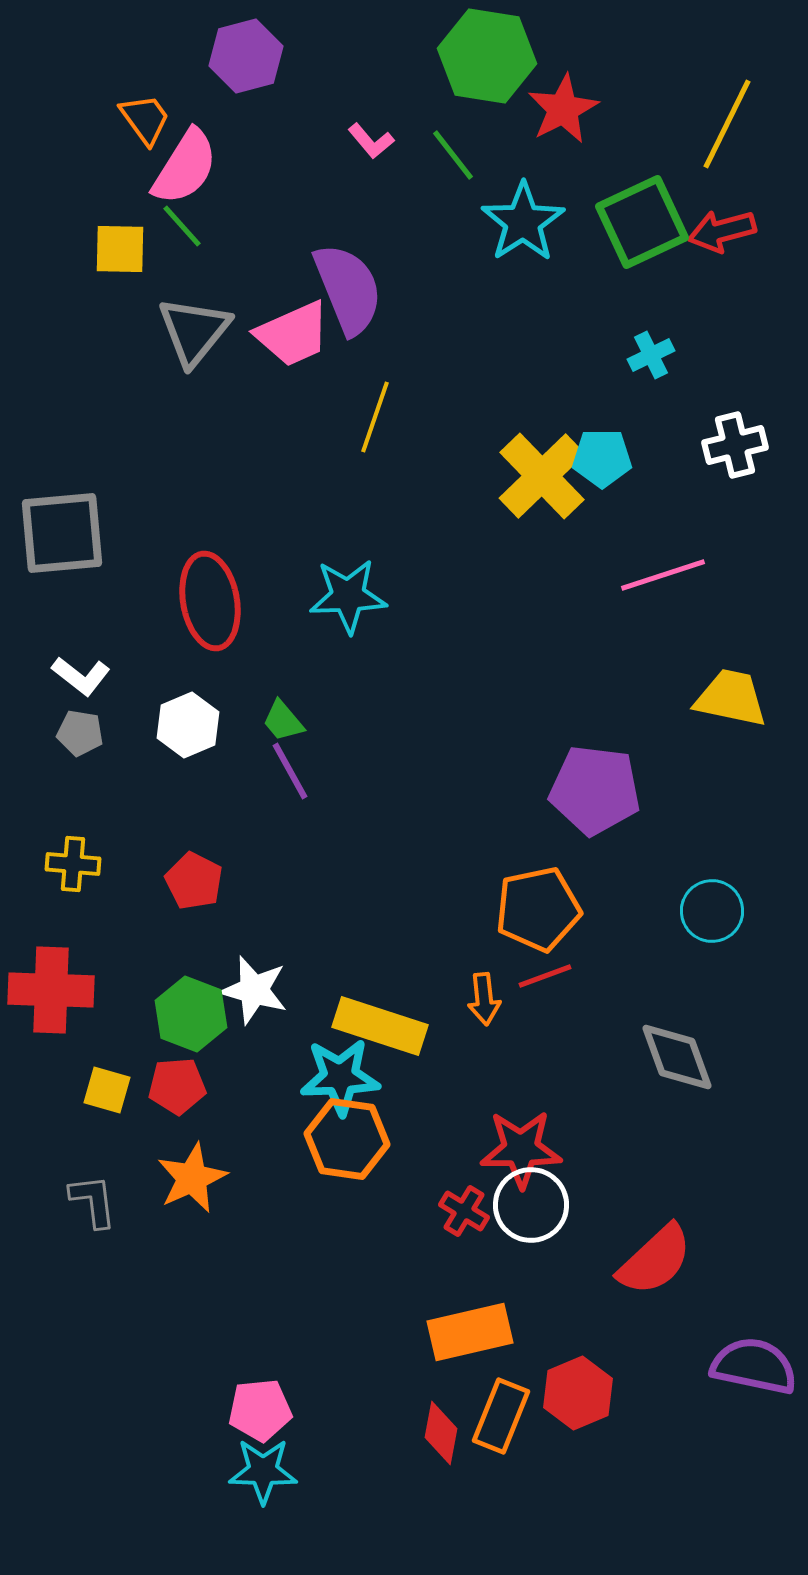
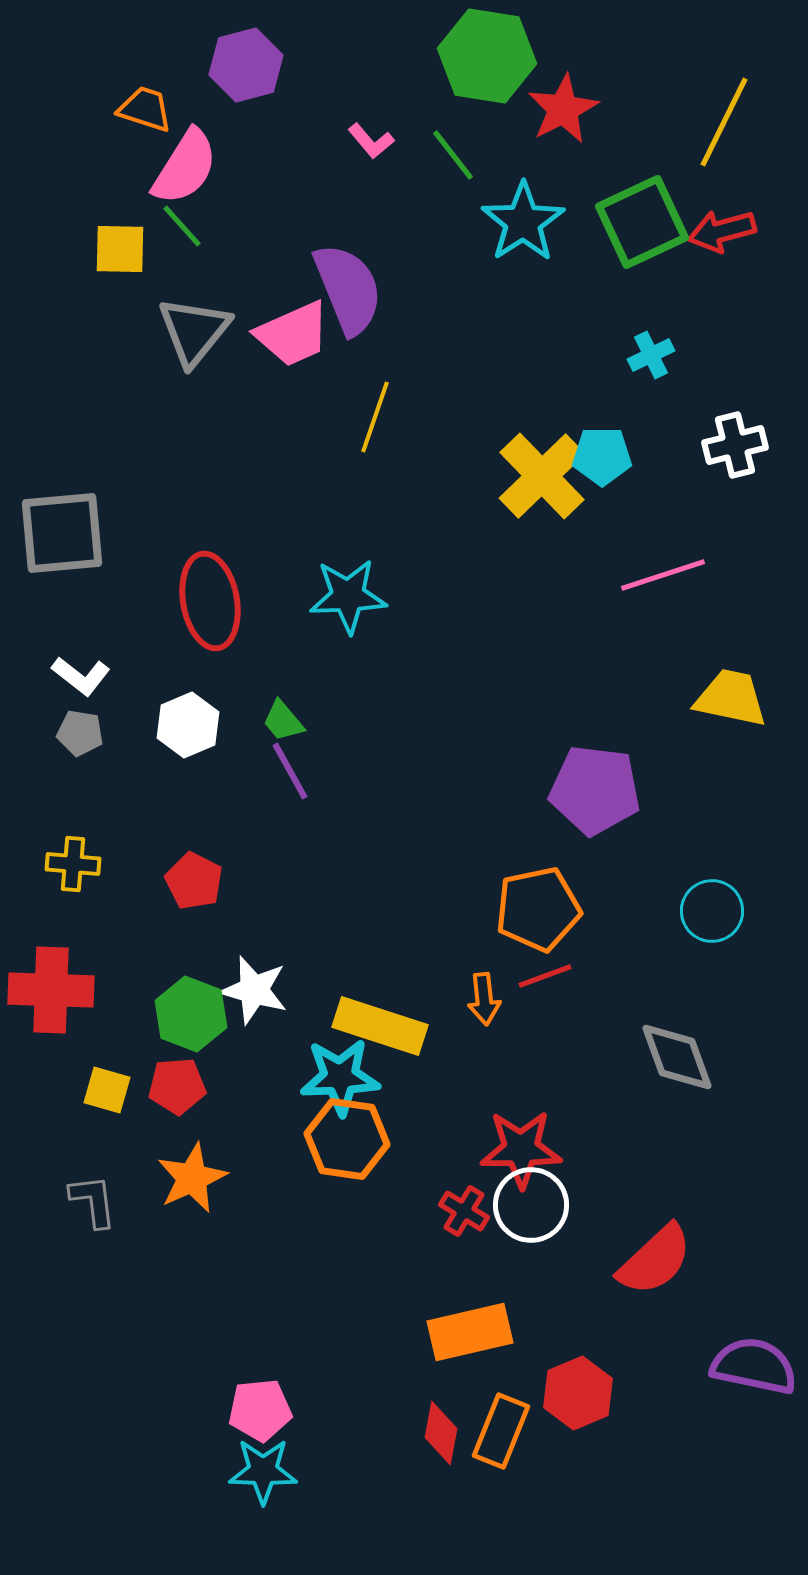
purple hexagon at (246, 56): moved 9 px down
orange trapezoid at (145, 119): moved 10 px up; rotated 36 degrees counterclockwise
yellow line at (727, 124): moved 3 px left, 2 px up
cyan pentagon at (602, 458): moved 2 px up
orange rectangle at (501, 1416): moved 15 px down
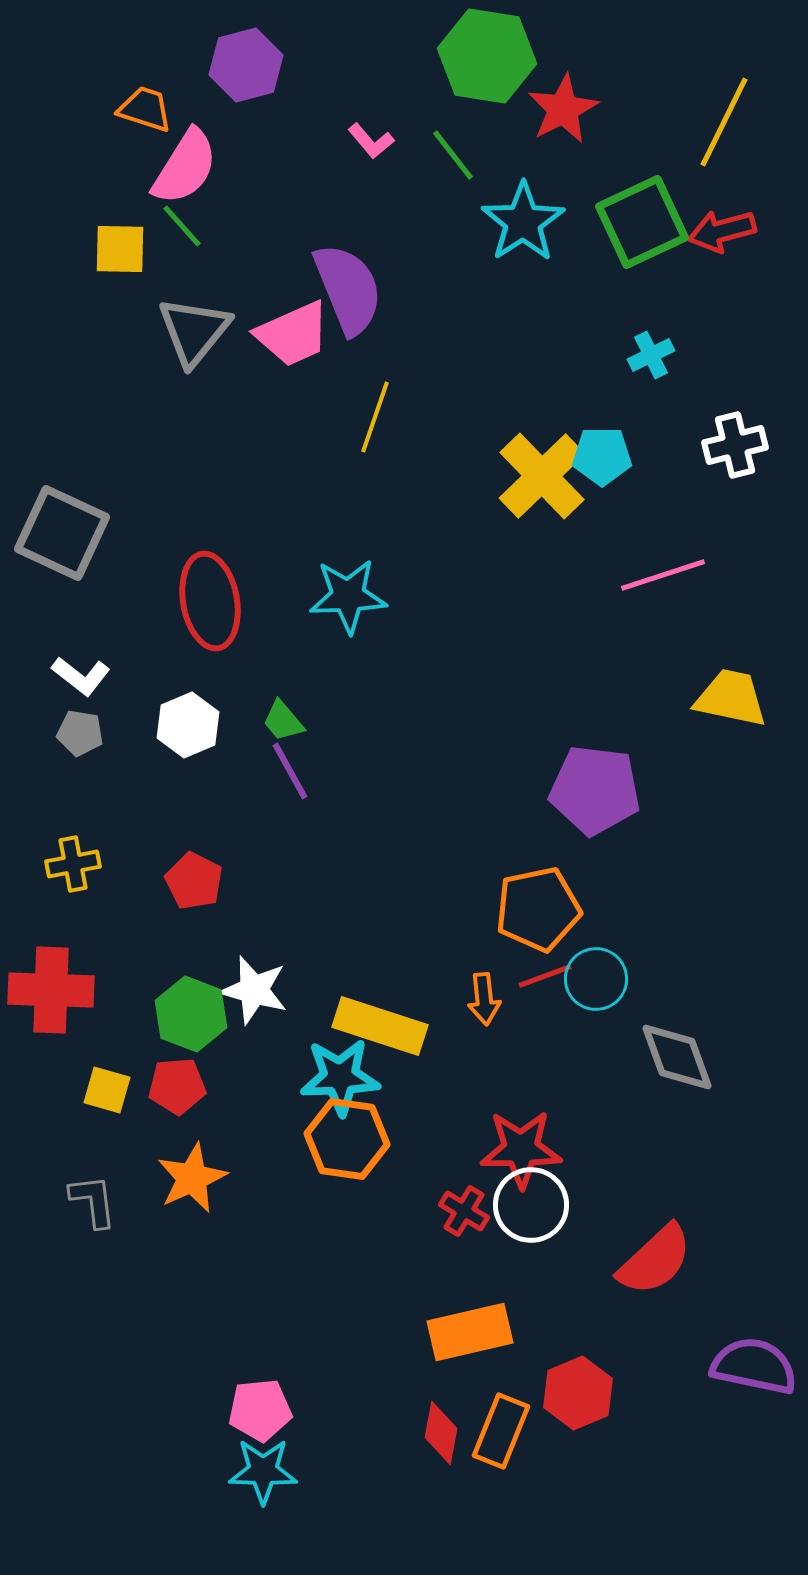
gray square at (62, 533): rotated 30 degrees clockwise
yellow cross at (73, 864): rotated 16 degrees counterclockwise
cyan circle at (712, 911): moved 116 px left, 68 px down
